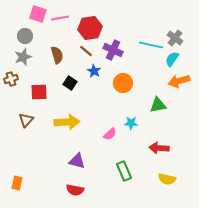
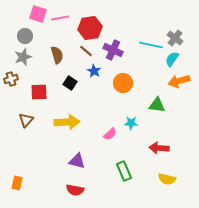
green triangle: moved 1 px left; rotated 18 degrees clockwise
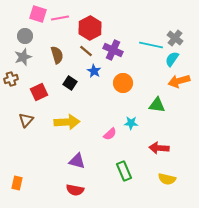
red hexagon: rotated 20 degrees counterclockwise
red square: rotated 24 degrees counterclockwise
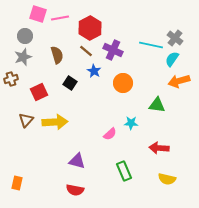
yellow arrow: moved 12 px left
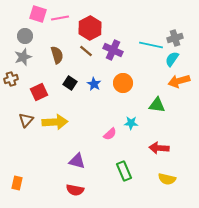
gray cross: rotated 35 degrees clockwise
blue star: moved 13 px down
